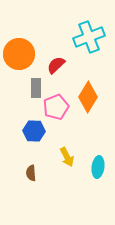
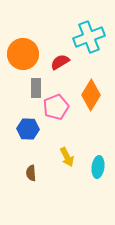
orange circle: moved 4 px right
red semicircle: moved 4 px right, 3 px up; rotated 12 degrees clockwise
orange diamond: moved 3 px right, 2 px up
blue hexagon: moved 6 px left, 2 px up
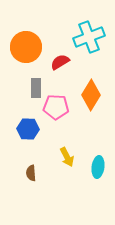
orange circle: moved 3 px right, 7 px up
pink pentagon: rotated 25 degrees clockwise
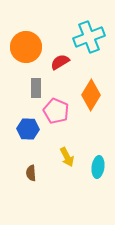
pink pentagon: moved 4 px down; rotated 20 degrees clockwise
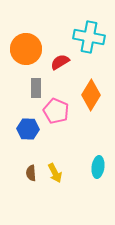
cyan cross: rotated 32 degrees clockwise
orange circle: moved 2 px down
yellow arrow: moved 12 px left, 16 px down
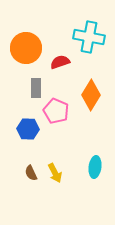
orange circle: moved 1 px up
red semicircle: rotated 12 degrees clockwise
cyan ellipse: moved 3 px left
brown semicircle: rotated 21 degrees counterclockwise
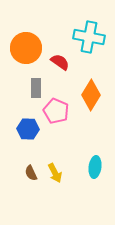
red semicircle: rotated 54 degrees clockwise
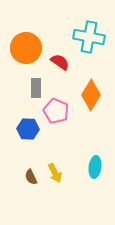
brown semicircle: moved 4 px down
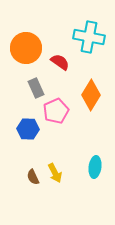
gray rectangle: rotated 24 degrees counterclockwise
pink pentagon: rotated 25 degrees clockwise
brown semicircle: moved 2 px right
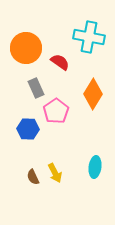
orange diamond: moved 2 px right, 1 px up
pink pentagon: rotated 10 degrees counterclockwise
